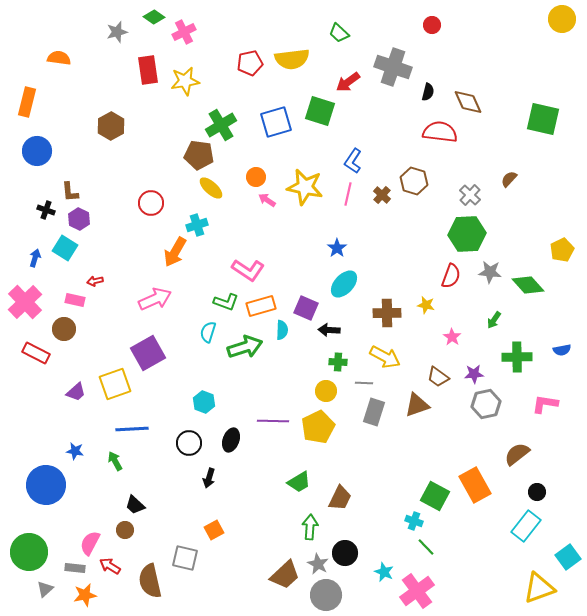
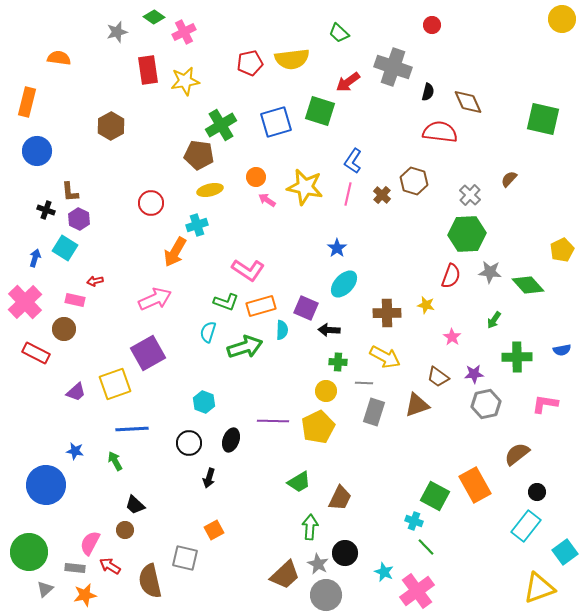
yellow ellipse at (211, 188): moved 1 px left, 2 px down; rotated 55 degrees counterclockwise
cyan square at (568, 557): moved 3 px left, 5 px up
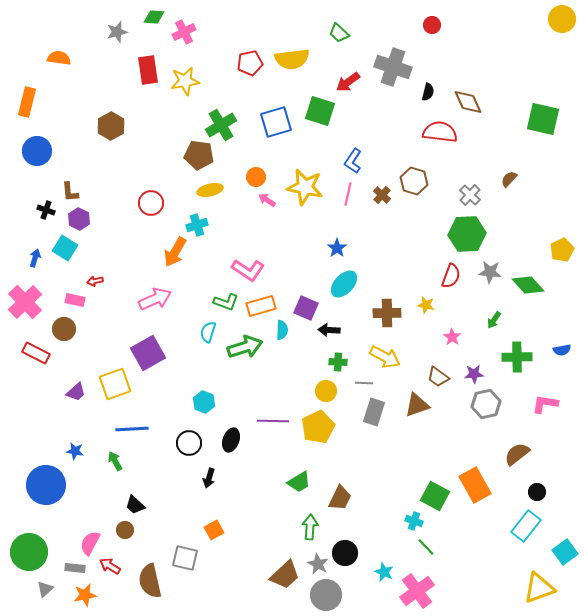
green diamond at (154, 17): rotated 30 degrees counterclockwise
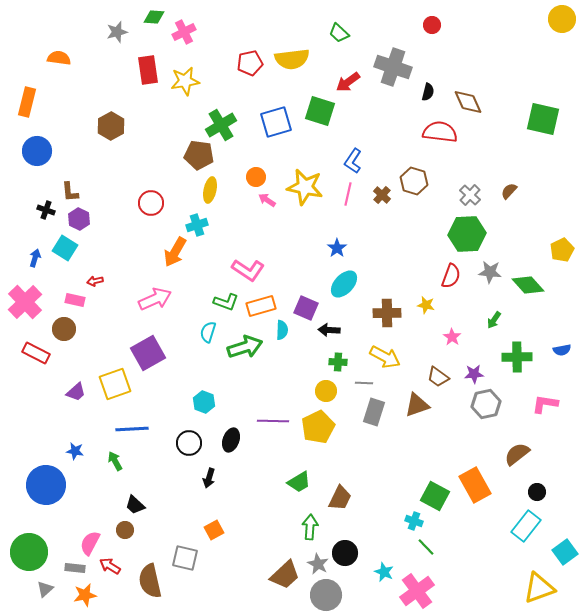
brown semicircle at (509, 179): moved 12 px down
yellow ellipse at (210, 190): rotated 65 degrees counterclockwise
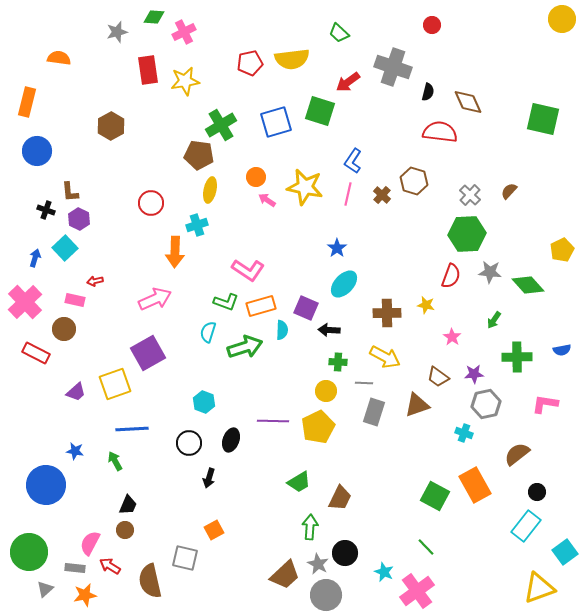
cyan square at (65, 248): rotated 15 degrees clockwise
orange arrow at (175, 252): rotated 28 degrees counterclockwise
black trapezoid at (135, 505): moved 7 px left; rotated 110 degrees counterclockwise
cyan cross at (414, 521): moved 50 px right, 88 px up
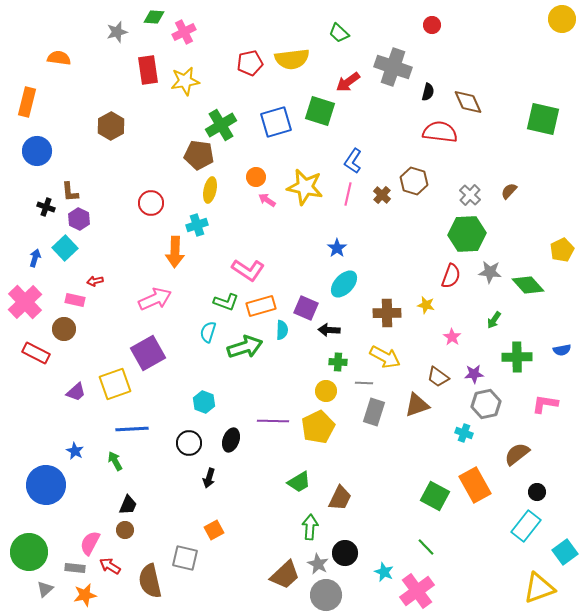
black cross at (46, 210): moved 3 px up
blue star at (75, 451): rotated 18 degrees clockwise
